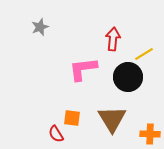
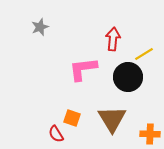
orange square: rotated 12 degrees clockwise
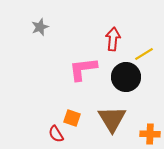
black circle: moved 2 px left
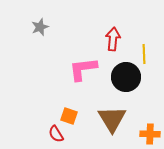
yellow line: rotated 60 degrees counterclockwise
orange square: moved 3 px left, 2 px up
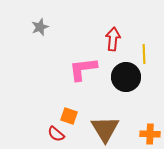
brown triangle: moved 7 px left, 10 px down
red semicircle: rotated 18 degrees counterclockwise
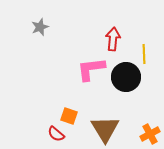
pink L-shape: moved 8 px right
orange cross: rotated 30 degrees counterclockwise
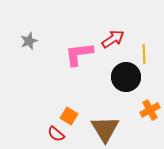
gray star: moved 11 px left, 14 px down
red arrow: rotated 50 degrees clockwise
pink L-shape: moved 12 px left, 15 px up
orange square: rotated 12 degrees clockwise
orange cross: moved 24 px up
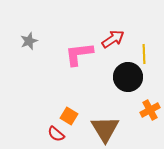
black circle: moved 2 px right
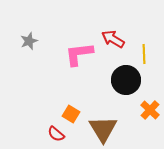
red arrow: rotated 115 degrees counterclockwise
black circle: moved 2 px left, 3 px down
orange cross: rotated 18 degrees counterclockwise
orange square: moved 2 px right, 2 px up
brown triangle: moved 2 px left
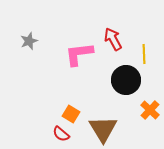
red arrow: rotated 30 degrees clockwise
red semicircle: moved 5 px right
